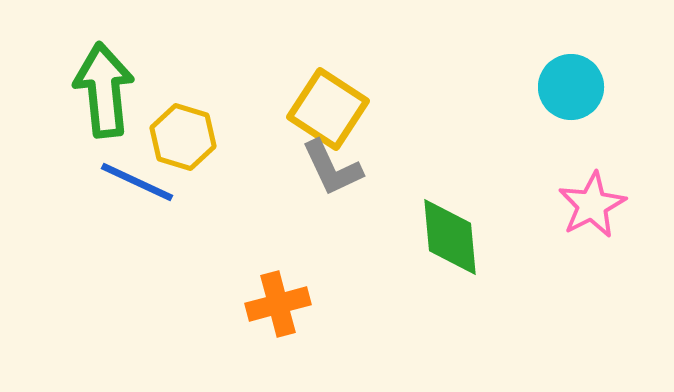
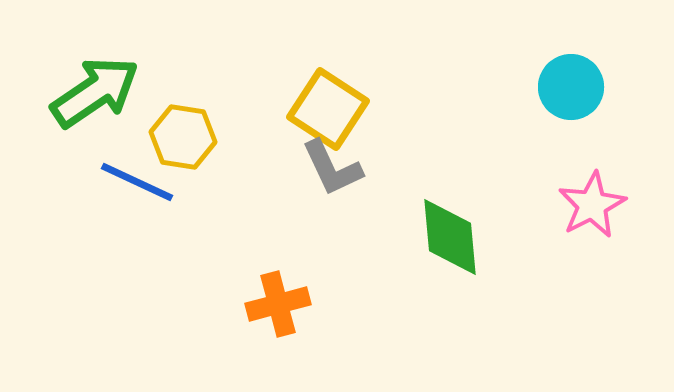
green arrow: moved 9 px left, 2 px down; rotated 62 degrees clockwise
yellow hexagon: rotated 8 degrees counterclockwise
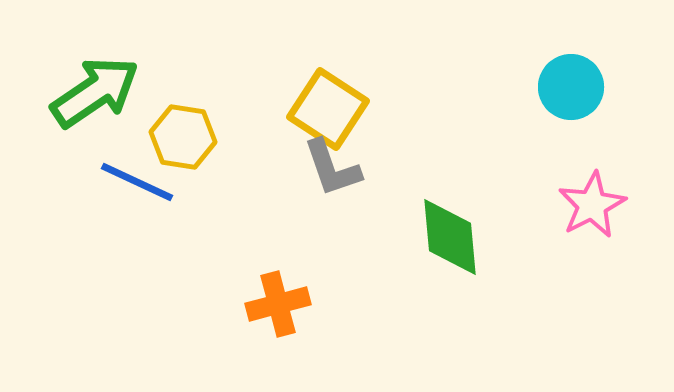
gray L-shape: rotated 6 degrees clockwise
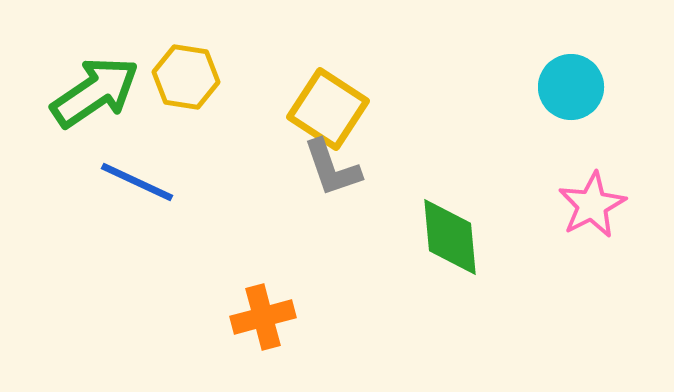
yellow hexagon: moved 3 px right, 60 px up
orange cross: moved 15 px left, 13 px down
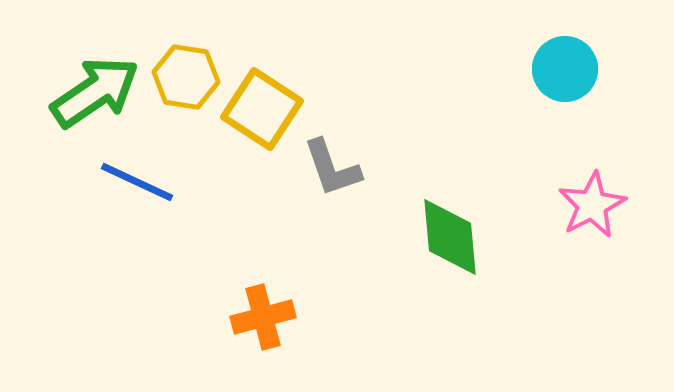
cyan circle: moved 6 px left, 18 px up
yellow square: moved 66 px left
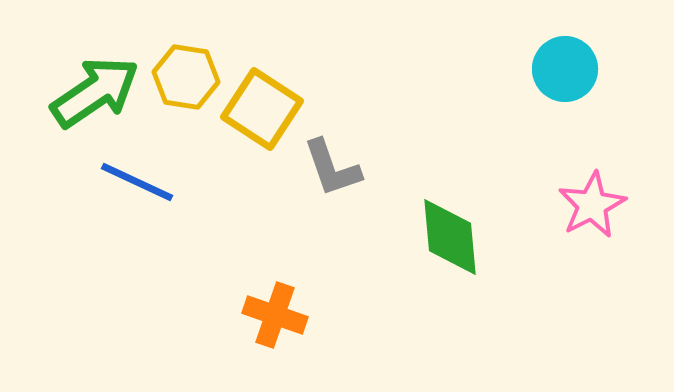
orange cross: moved 12 px right, 2 px up; rotated 34 degrees clockwise
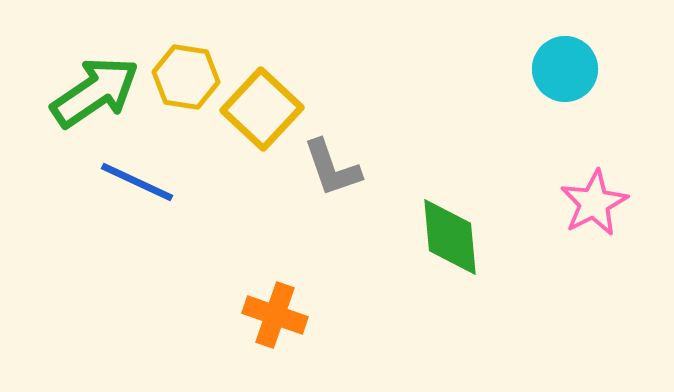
yellow square: rotated 10 degrees clockwise
pink star: moved 2 px right, 2 px up
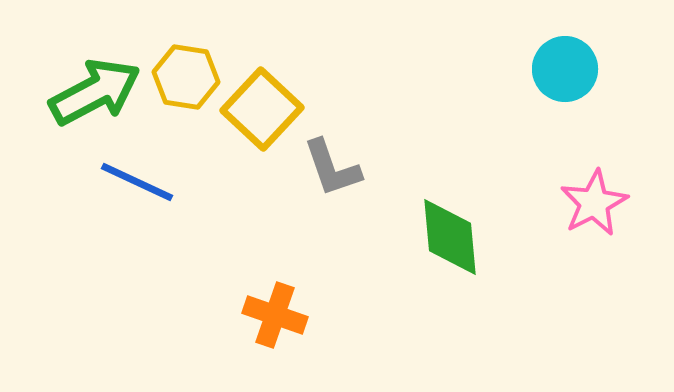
green arrow: rotated 6 degrees clockwise
